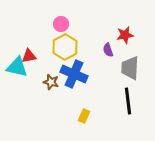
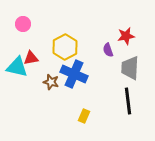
pink circle: moved 38 px left
red star: moved 1 px right, 1 px down
red triangle: moved 2 px right, 2 px down
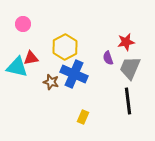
red star: moved 6 px down
purple semicircle: moved 8 px down
gray trapezoid: rotated 20 degrees clockwise
yellow rectangle: moved 1 px left, 1 px down
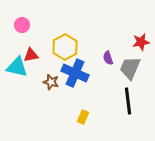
pink circle: moved 1 px left, 1 px down
red star: moved 15 px right
red triangle: moved 3 px up
blue cross: moved 1 px right, 1 px up
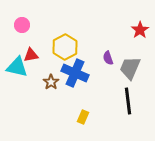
red star: moved 1 px left, 12 px up; rotated 24 degrees counterclockwise
brown star: rotated 21 degrees clockwise
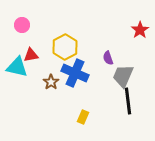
gray trapezoid: moved 7 px left, 8 px down
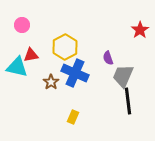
yellow rectangle: moved 10 px left
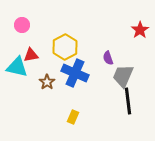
brown star: moved 4 px left
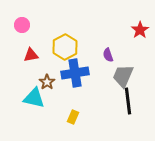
purple semicircle: moved 3 px up
cyan triangle: moved 17 px right, 31 px down
blue cross: rotated 32 degrees counterclockwise
